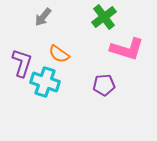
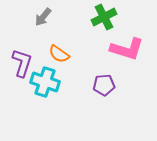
green cross: rotated 10 degrees clockwise
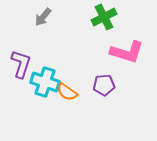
pink L-shape: moved 3 px down
orange semicircle: moved 8 px right, 38 px down
purple L-shape: moved 1 px left, 1 px down
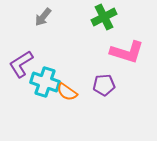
purple L-shape: rotated 140 degrees counterclockwise
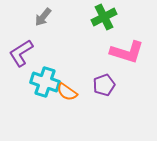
purple L-shape: moved 11 px up
purple pentagon: rotated 15 degrees counterclockwise
